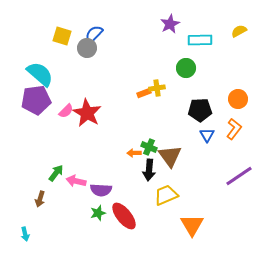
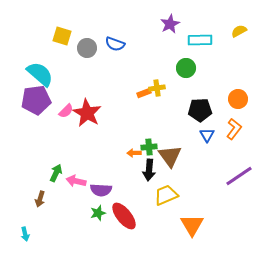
blue semicircle: moved 21 px right, 10 px down; rotated 114 degrees counterclockwise
green cross: rotated 28 degrees counterclockwise
green arrow: rotated 12 degrees counterclockwise
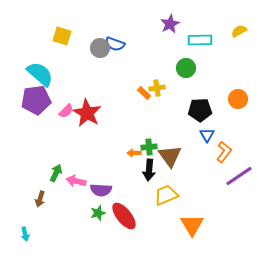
gray circle: moved 13 px right
orange rectangle: rotated 64 degrees clockwise
orange L-shape: moved 10 px left, 23 px down
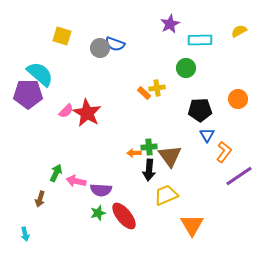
purple pentagon: moved 8 px left, 6 px up; rotated 8 degrees clockwise
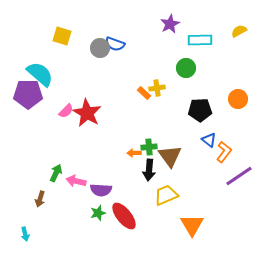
blue triangle: moved 2 px right, 5 px down; rotated 21 degrees counterclockwise
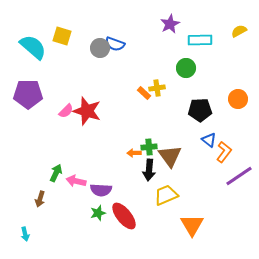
cyan semicircle: moved 7 px left, 27 px up
red star: moved 2 px up; rotated 12 degrees counterclockwise
